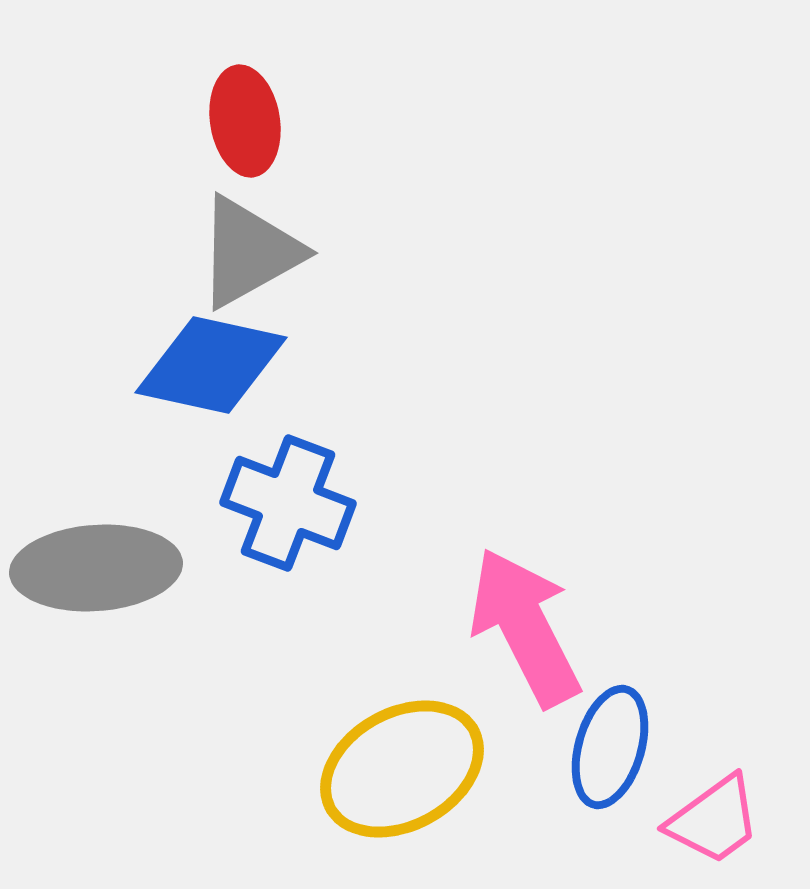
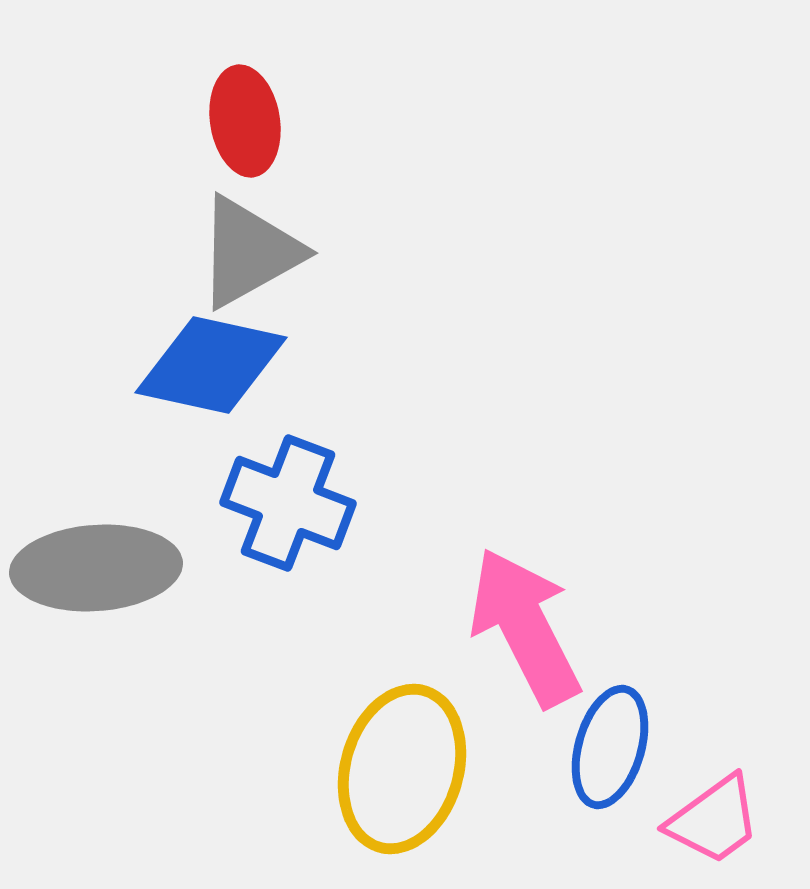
yellow ellipse: rotated 45 degrees counterclockwise
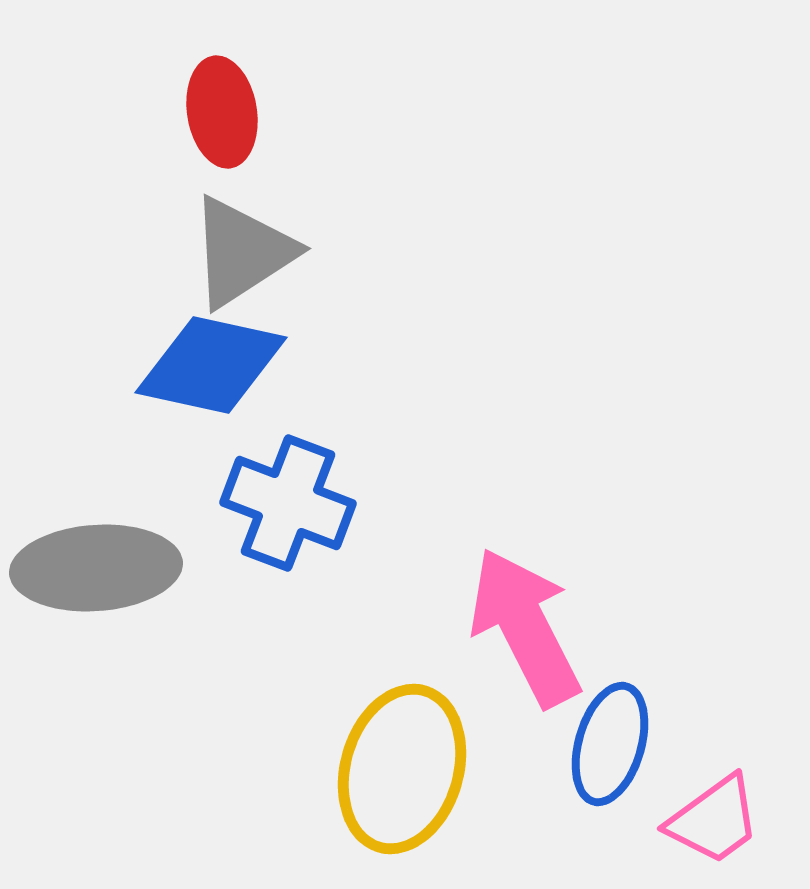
red ellipse: moved 23 px left, 9 px up
gray triangle: moved 7 px left; rotated 4 degrees counterclockwise
blue ellipse: moved 3 px up
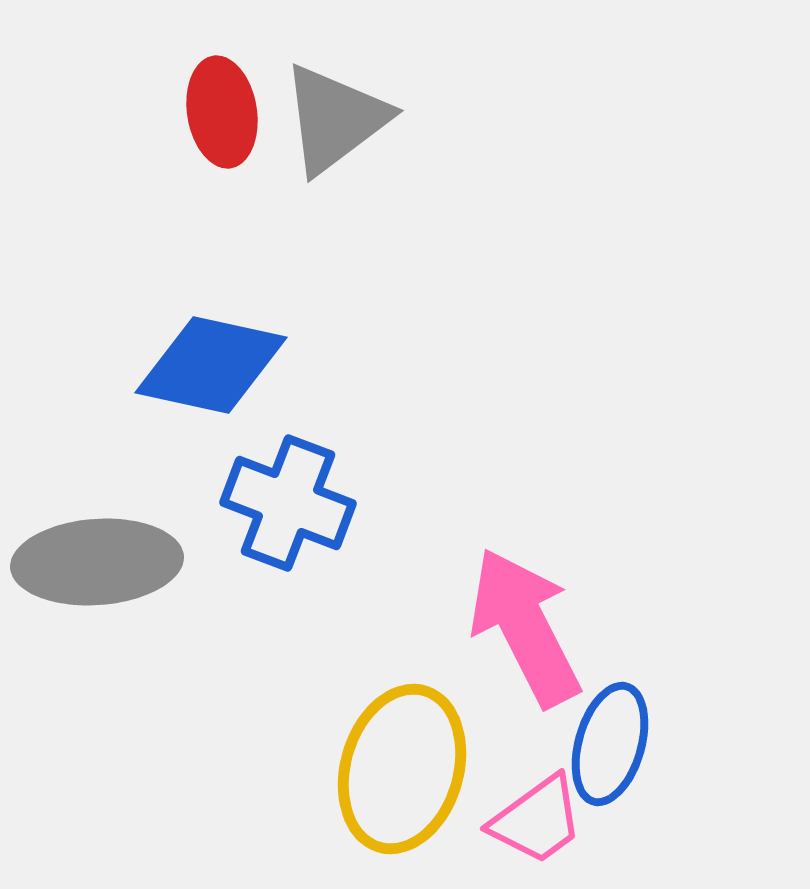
gray triangle: moved 93 px right, 133 px up; rotated 4 degrees counterclockwise
gray ellipse: moved 1 px right, 6 px up
pink trapezoid: moved 177 px left
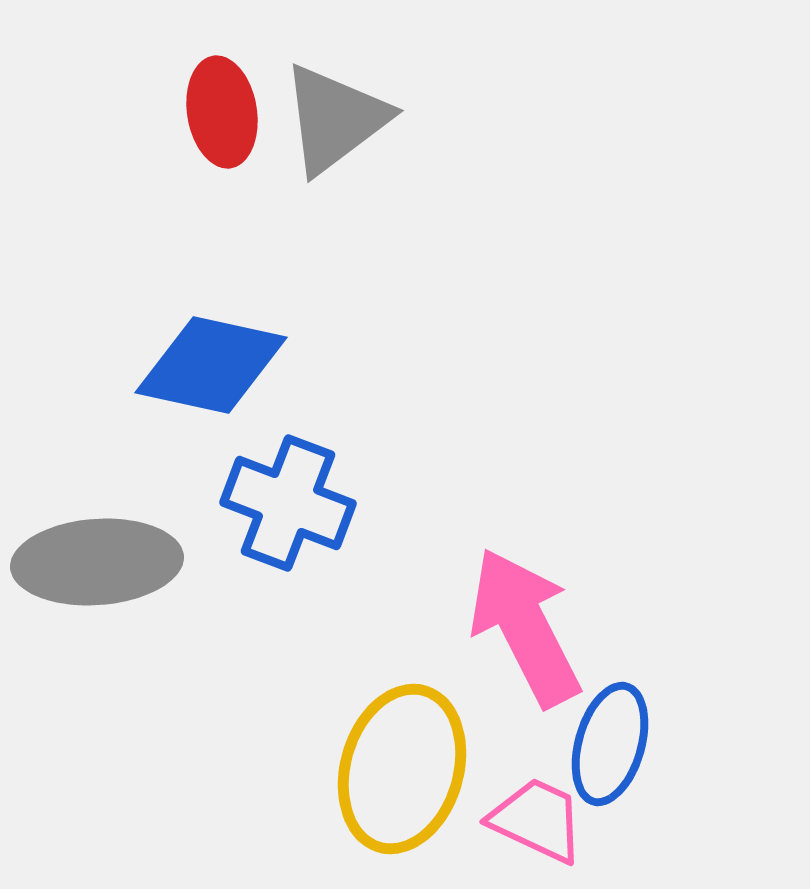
pink trapezoid: rotated 119 degrees counterclockwise
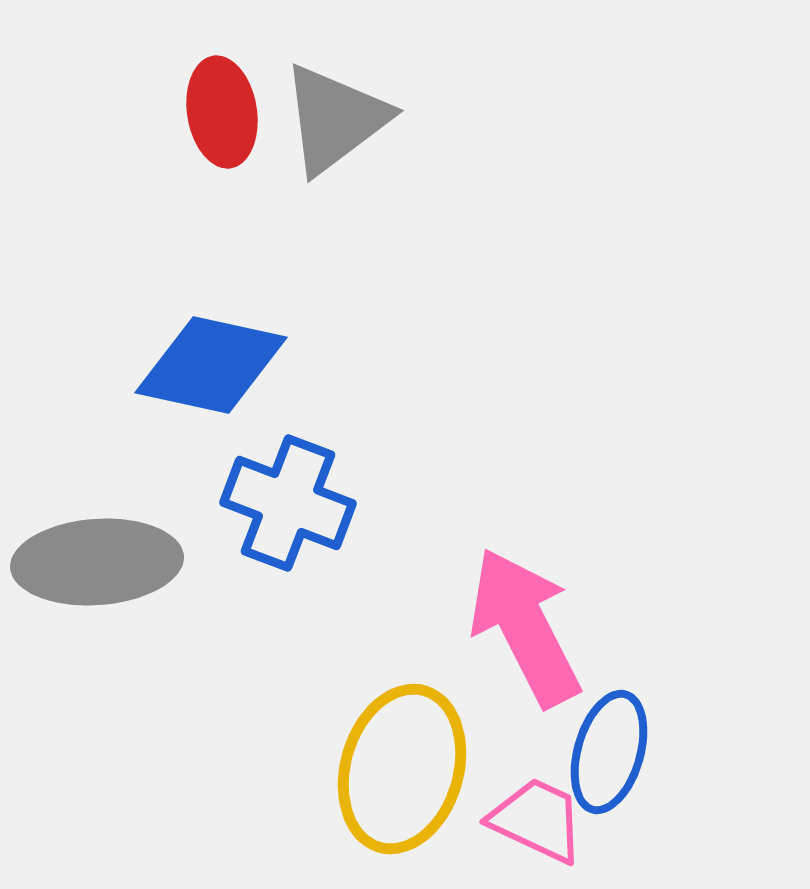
blue ellipse: moved 1 px left, 8 px down
